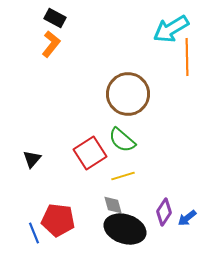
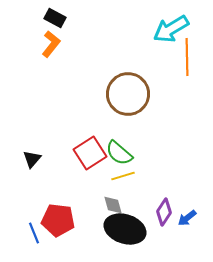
green semicircle: moved 3 px left, 13 px down
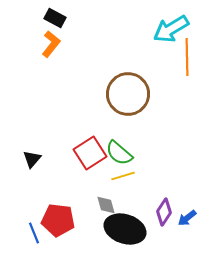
gray diamond: moved 7 px left
